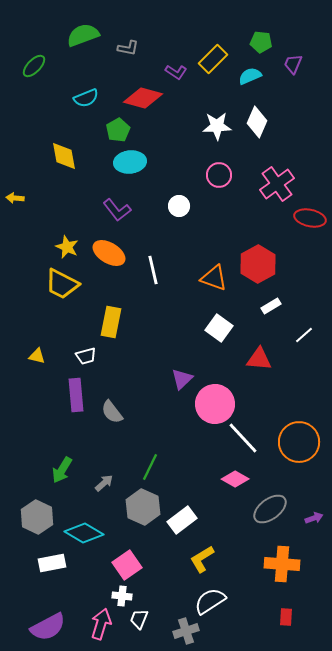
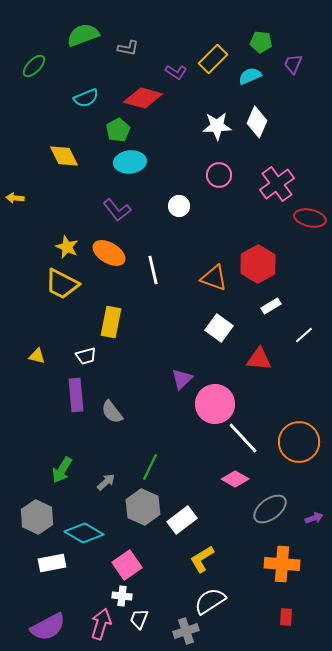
yellow diamond at (64, 156): rotated 16 degrees counterclockwise
gray arrow at (104, 483): moved 2 px right, 1 px up
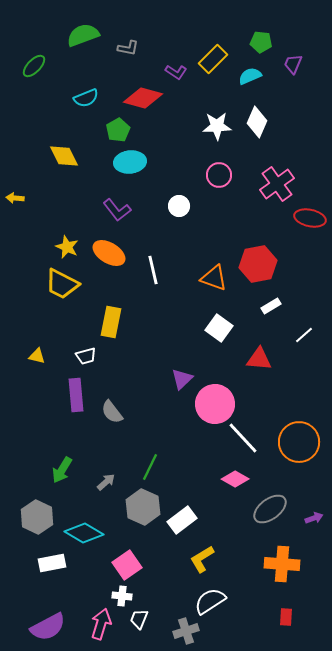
red hexagon at (258, 264): rotated 18 degrees clockwise
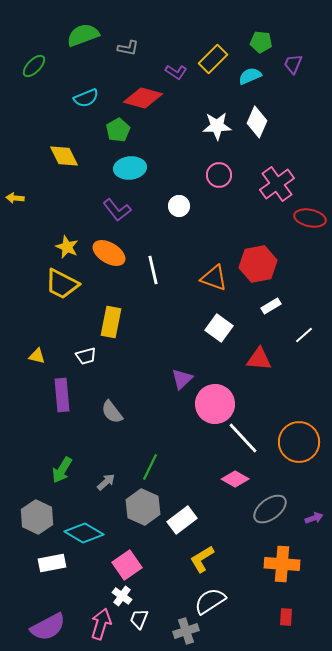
cyan ellipse at (130, 162): moved 6 px down
purple rectangle at (76, 395): moved 14 px left
white cross at (122, 596): rotated 30 degrees clockwise
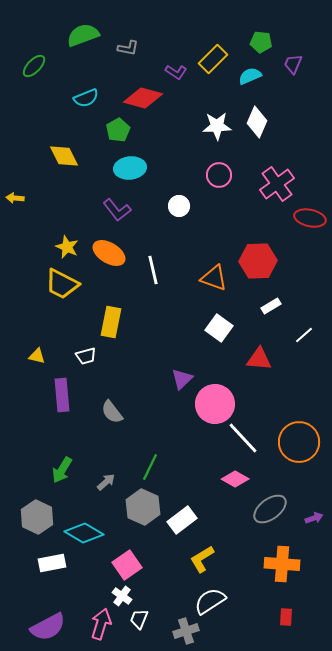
red hexagon at (258, 264): moved 3 px up; rotated 9 degrees clockwise
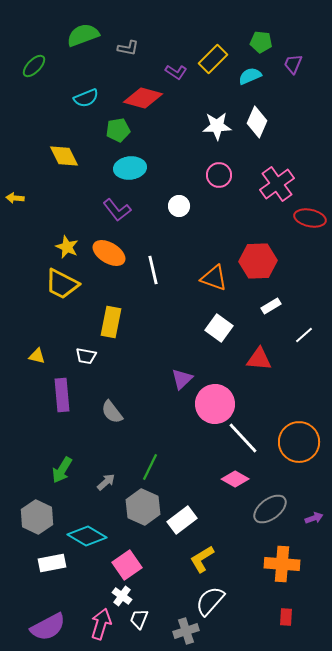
green pentagon at (118, 130): rotated 20 degrees clockwise
white trapezoid at (86, 356): rotated 25 degrees clockwise
cyan diamond at (84, 533): moved 3 px right, 3 px down
white semicircle at (210, 601): rotated 16 degrees counterclockwise
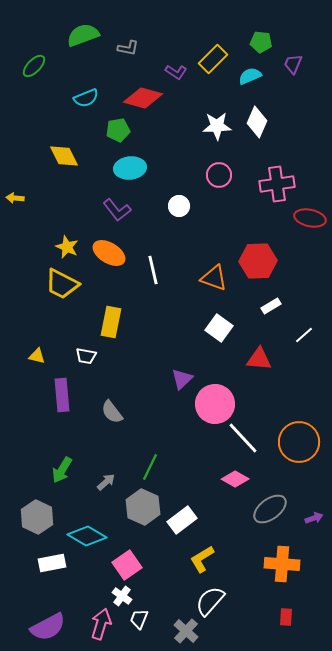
pink cross at (277, 184): rotated 28 degrees clockwise
gray cross at (186, 631): rotated 30 degrees counterclockwise
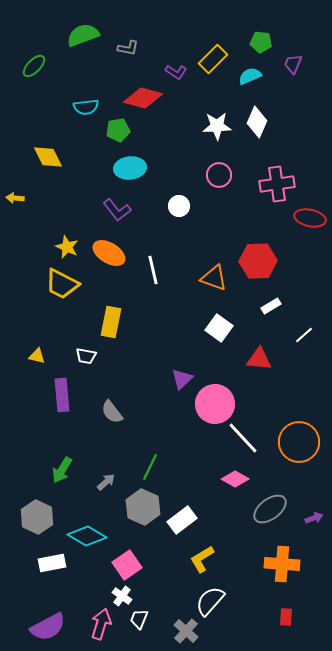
cyan semicircle at (86, 98): moved 9 px down; rotated 15 degrees clockwise
yellow diamond at (64, 156): moved 16 px left, 1 px down
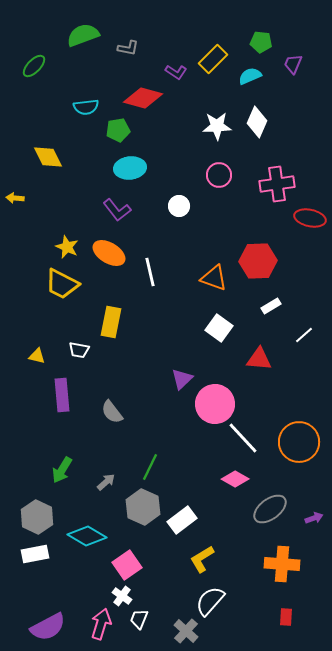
white line at (153, 270): moved 3 px left, 2 px down
white trapezoid at (86, 356): moved 7 px left, 6 px up
white rectangle at (52, 563): moved 17 px left, 9 px up
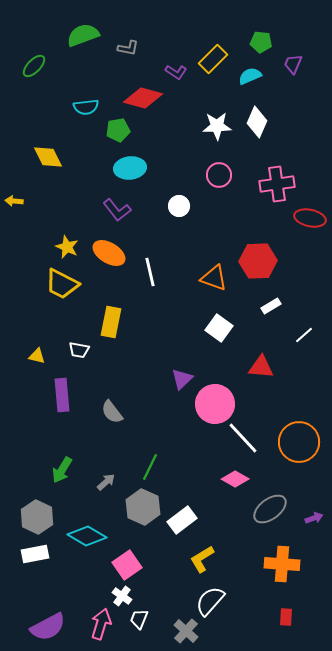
yellow arrow at (15, 198): moved 1 px left, 3 px down
red triangle at (259, 359): moved 2 px right, 8 px down
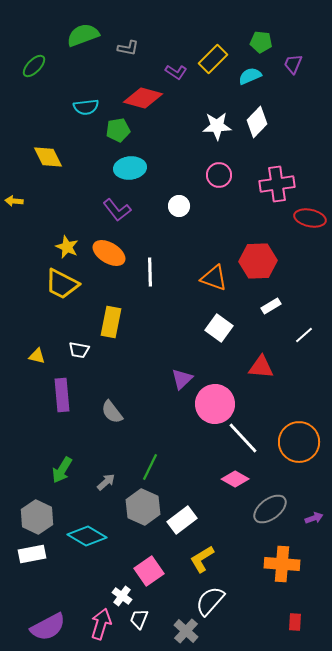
white diamond at (257, 122): rotated 20 degrees clockwise
white line at (150, 272): rotated 12 degrees clockwise
white rectangle at (35, 554): moved 3 px left
pink square at (127, 565): moved 22 px right, 6 px down
red rectangle at (286, 617): moved 9 px right, 5 px down
